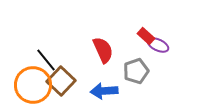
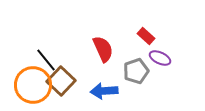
purple ellipse: moved 2 px right, 13 px down
red semicircle: moved 1 px up
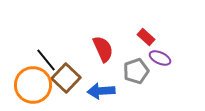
red rectangle: moved 1 px down
brown square: moved 5 px right, 3 px up
blue arrow: moved 3 px left
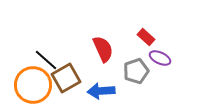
black line: rotated 10 degrees counterclockwise
brown square: rotated 16 degrees clockwise
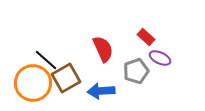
orange circle: moved 2 px up
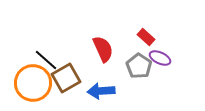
gray pentagon: moved 3 px right, 5 px up; rotated 20 degrees counterclockwise
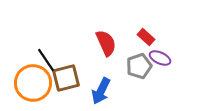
red semicircle: moved 3 px right, 6 px up
black line: rotated 15 degrees clockwise
gray pentagon: rotated 20 degrees clockwise
brown square: rotated 16 degrees clockwise
blue arrow: rotated 60 degrees counterclockwise
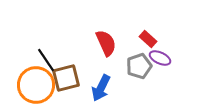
red rectangle: moved 2 px right, 2 px down
orange circle: moved 3 px right, 2 px down
blue arrow: moved 3 px up
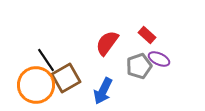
red rectangle: moved 1 px left, 4 px up
red semicircle: moved 1 px right; rotated 120 degrees counterclockwise
purple ellipse: moved 1 px left, 1 px down
brown square: rotated 16 degrees counterclockwise
blue arrow: moved 2 px right, 3 px down
